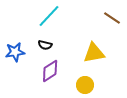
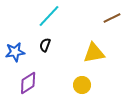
brown line: rotated 60 degrees counterclockwise
black semicircle: rotated 96 degrees clockwise
purple diamond: moved 22 px left, 12 px down
yellow circle: moved 3 px left
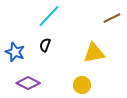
blue star: rotated 30 degrees clockwise
purple diamond: rotated 60 degrees clockwise
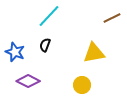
purple diamond: moved 2 px up
